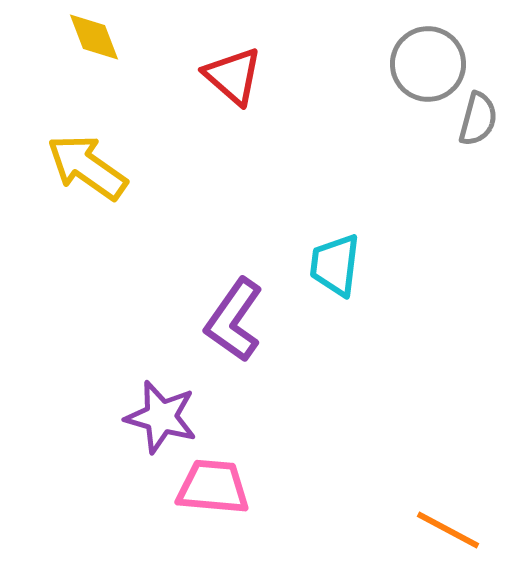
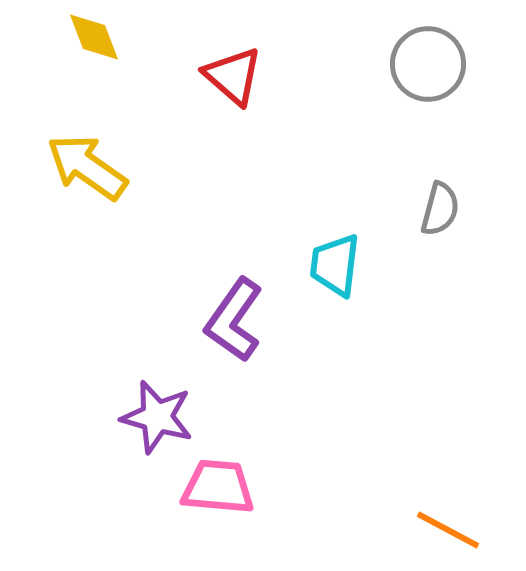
gray semicircle: moved 38 px left, 90 px down
purple star: moved 4 px left
pink trapezoid: moved 5 px right
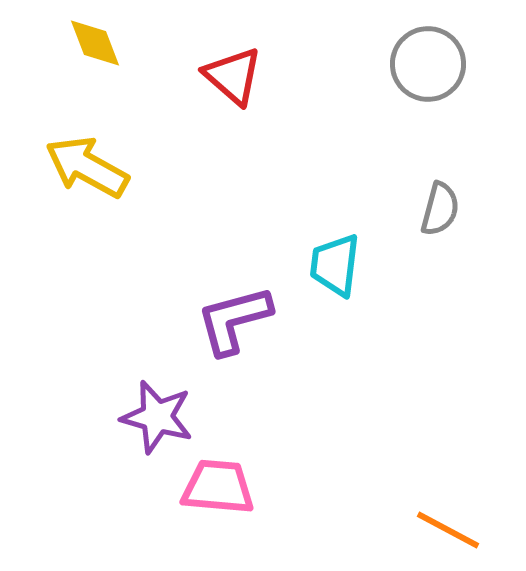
yellow diamond: moved 1 px right, 6 px down
yellow arrow: rotated 6 degrees counterclockwise
purple L-shape: rotated 40 degrees clockwise
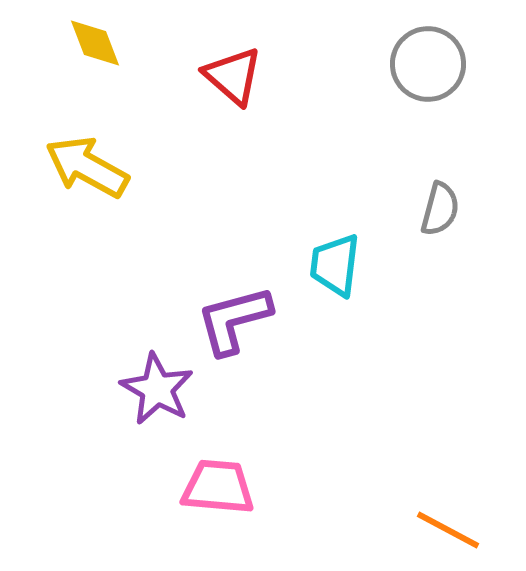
purple star: moved 28 px up; rotated 14 degrees clockwise
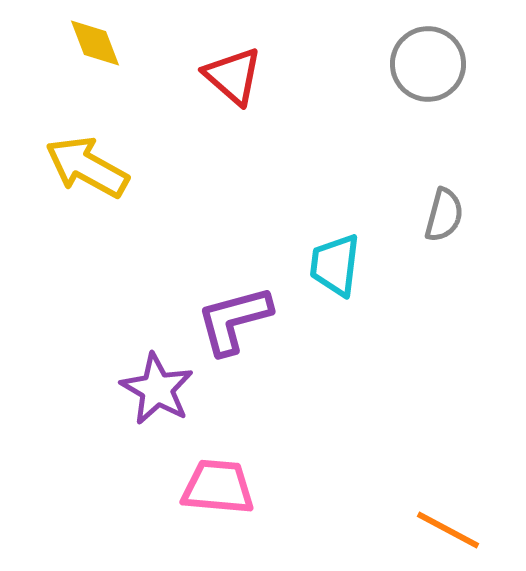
gray semicircle: moved 4 px right, 6 px down
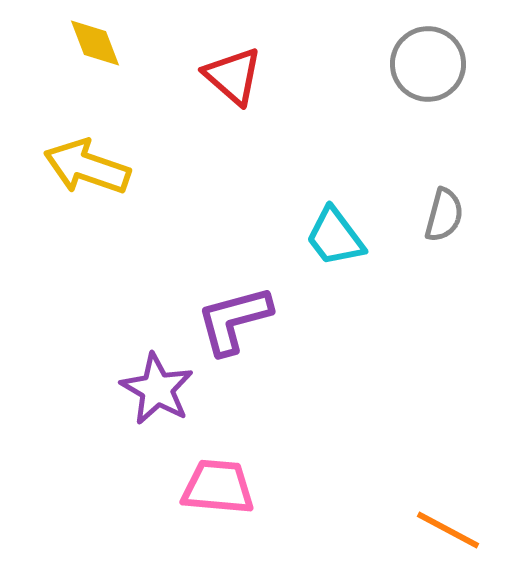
yellow arrow: rotated 10 degrees counterclockwise
cyan trapezoid: moved 28 px up; rotated 44 degrees counterclockwise
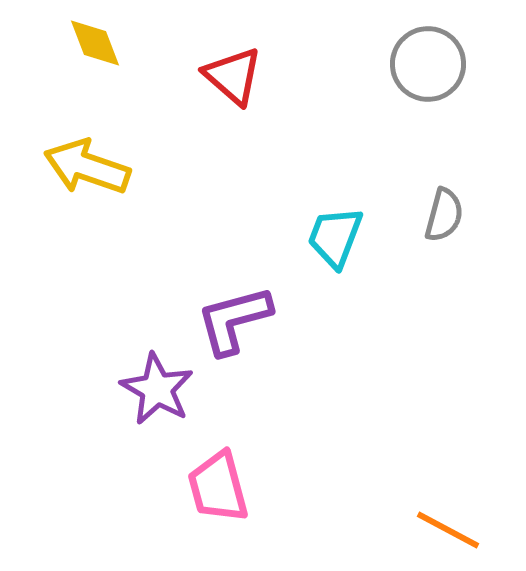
cyan trapezoid: rotated 58 degrees clockwise
pink trapezoid: rotated 110 degrees counterclockwise
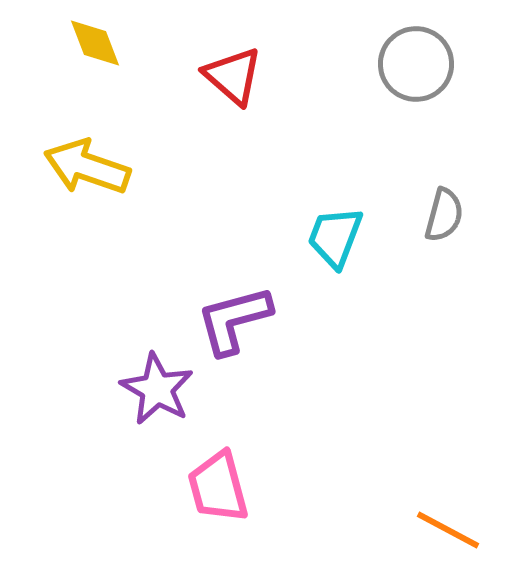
gray circle: moved 12 px left
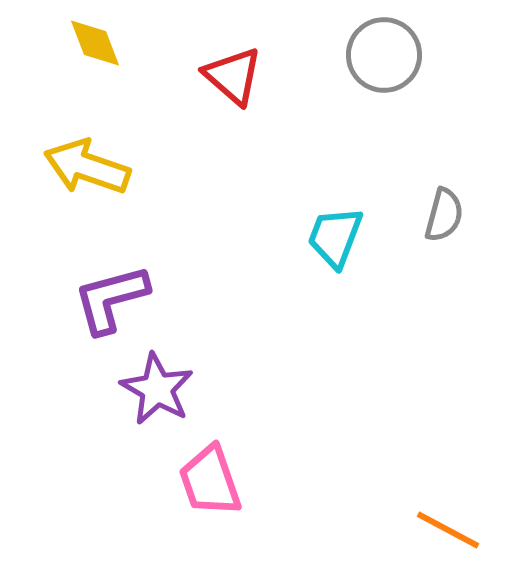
gray circle: moved 32 px left, 9 px up
purple L-shape: moved 123 px left, 21 px up
pink trapezoid: moved 8 px left, 6 px up; rotated 4 degrees counterclockwise
